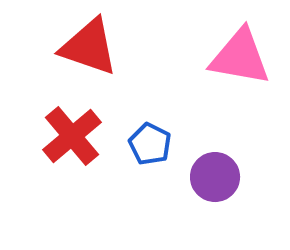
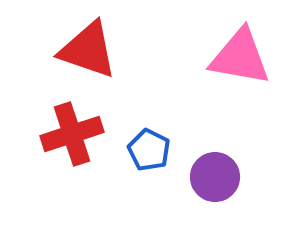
red triangle: moved 1 px left, 3 px down
red cross: moved 2 px up; rotated 22 degrees clockwise
blue pentagon: moved 1 px left, 6 px down
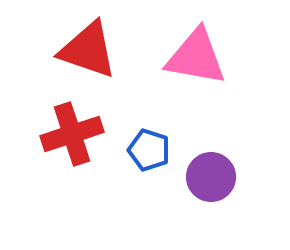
pink triangle: moved 44 px left
blue pentagon: rotated 9 degrees counterclockwise
purple circle: moved 4 px left
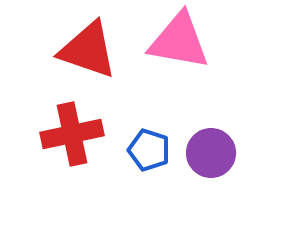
pink triangle: moved 17 px left, 16 px up
red cross: rotated 6 degrees clockwise
purple circle: moved 24 px up
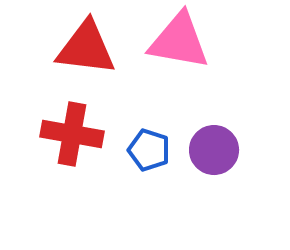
red triangle: moved 2 px left, 2 px up; rotated 12 degrees counterclockwise
red cross: rotated 22 degrees clockwise
purple circle: moved 3 px right, 3 px up
